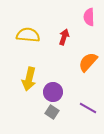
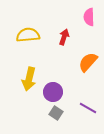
yellow semicircle: rotated 10 degrees counterclockwise
gray square: moved 4 px right, 1 px down
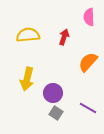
yellow arrow: moved 2 px left
purple circle: moved 1 px down
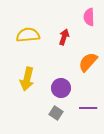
purple circle: moved 8 px right, 5 px up
purple line: rotated 30 degrees counterclockwise
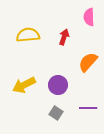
yellow arrow: moved 3 px left, 6 px down; rotated 50 degrees clockwise
purple circle: moved 3 px left, 3 px up
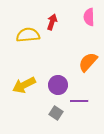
red arrow: moved 12 px left, 15 px up
purple line: moved 9 px left, 7 px up
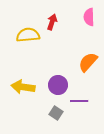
yellow arrow: moved 1 px left, 2 px down; rotated 35 degrees clockwise
